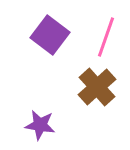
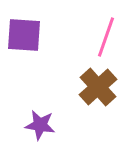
purple square: moved 26 px left; rotated 33 degrees counterclockwise
brown cross: moved 1 px right
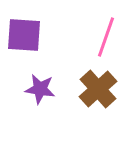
brown cross: moved 2 px down
purple star: moved 36 px up
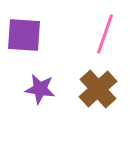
pink line: moved 1 px left, 3 px up
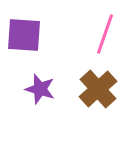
purple star: rotated 8 degrees clockwise
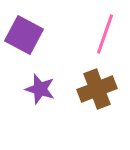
purple square: rotated 24 degrees clockwise
brown cross: moved 1 px left; rotated 21 degrees clockwise
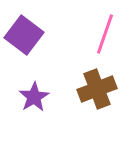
purple square: rotated 9 degrees clockwise
purple star: moved 6 px left, 8 px down; rotated 24 degrees clockwise
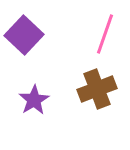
purple square: rotated 6 degrees clockwise
purple star: moved 3 px down
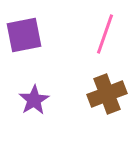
purple square: rotated 36 degrees clockwise
brown cross: moved 10 px right, 5 px down
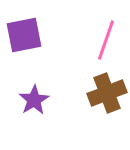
pink line: moved 1 px right, 6 px down
brown cross: moved 1 px up
